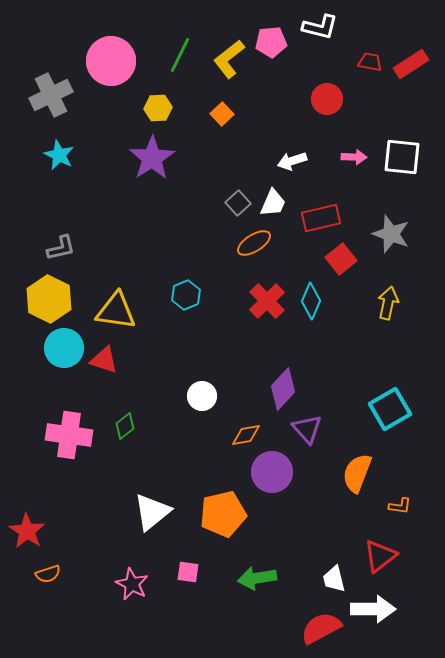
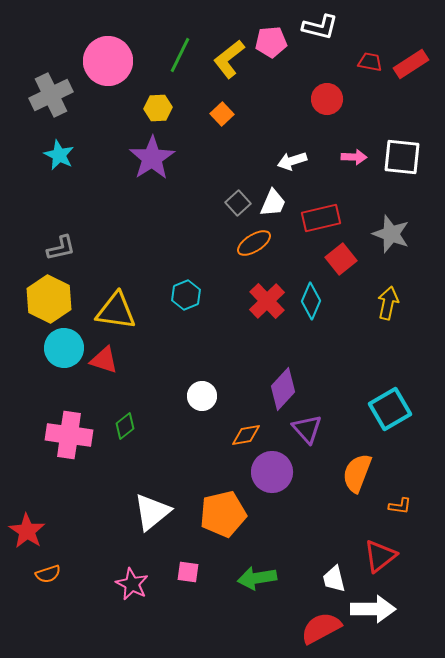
pink circle at (111, 61): moved 3 px left
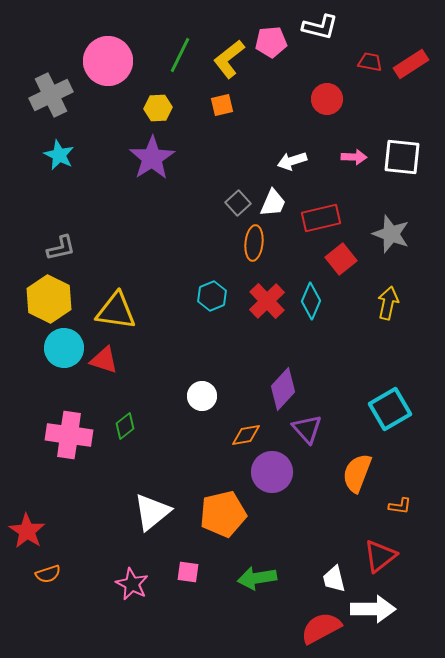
orange square at (222, 114): moved 9 px up; rotated 30 degrees clockwise
orange ellipse at (254, 243): rotated 52 degrees counterclockwise
cyan hexagon at (186, 295): moved 26 px right, 1 px down
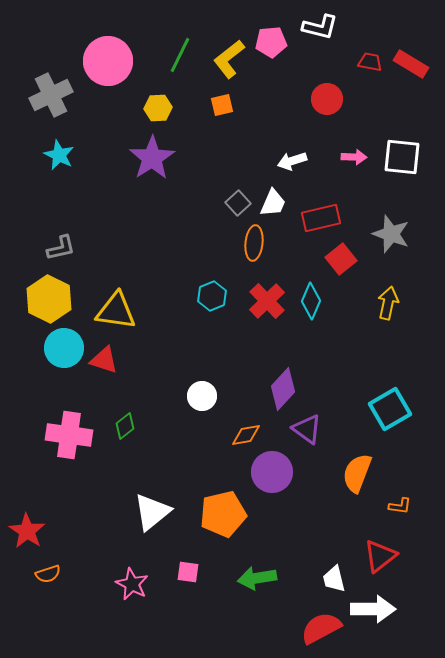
red rectangle at (411, 64): rotated 64 degrees clockwise
purple triangle at (307, 429): rotated 12 degrees counterclockwise
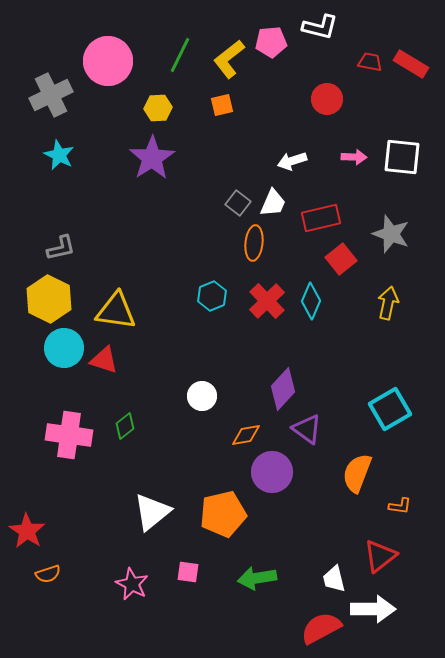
gray square at (238, 203): rotated 10 degrees counterclockwise
